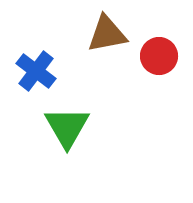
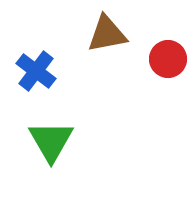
red circle: moved 9 px right, 3 px down
green triangle: moved 16 px left, 14 px down
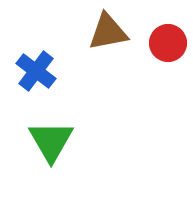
brown triangle: moved 1 px right, 2 px up
red circle: moved 16 px up
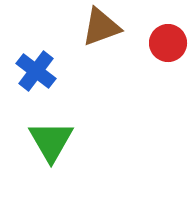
brown triangle: moved 7 px left, 5 px up; rotated 9 degrees counterclockwise
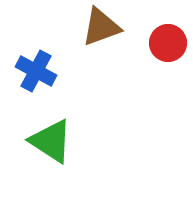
blue cross: rotated 9 degrees counterclockwise
green triangle: rotated 27 degrees counterclockwise
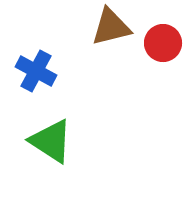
brown triangle: moved 10 px right; rotated 6 degrees clockwise
red circle: moved 5 px left
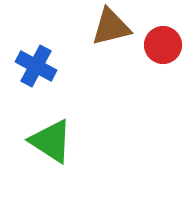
red circle: moved 2 px down
blue cross: moved 5 px up
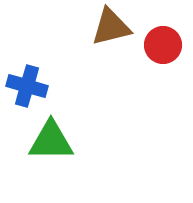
blue cross: moved 9 px left, 20 px down; rotated 12 degrees counterclockwise
green triangle: rotated 33 degrees counterclockwise
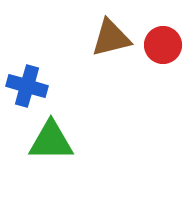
brown triangle: moved 11 px down
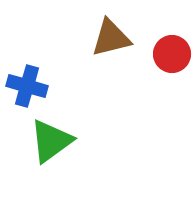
red circle: moved 9 px right, 9 px down
green triangle: rotated 36 degrees counterclockwise
